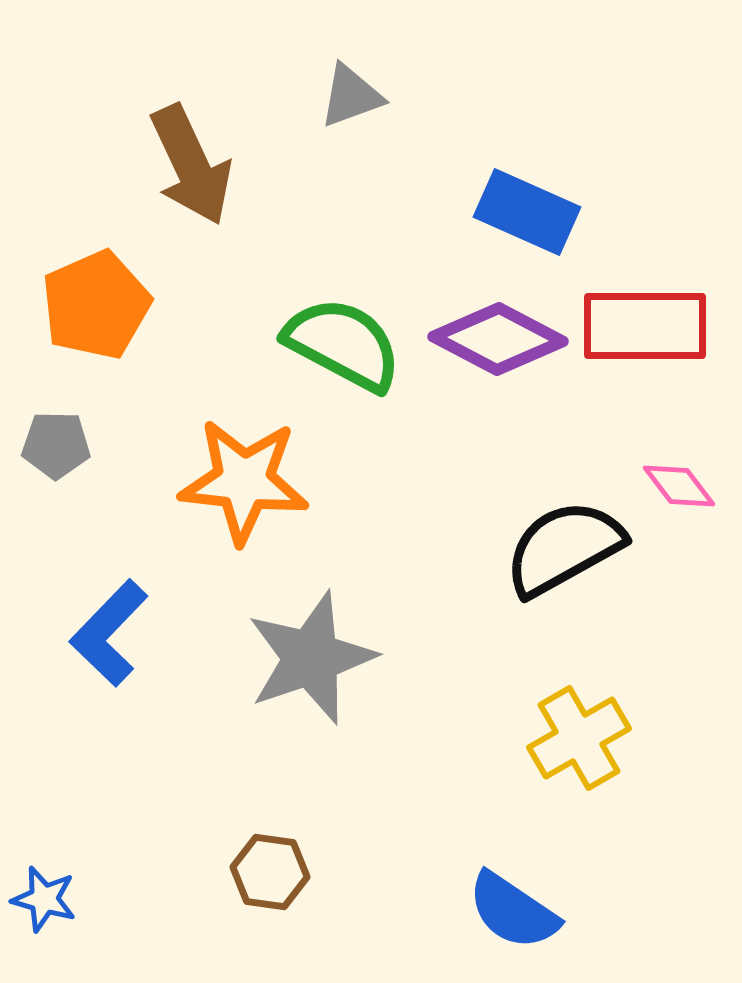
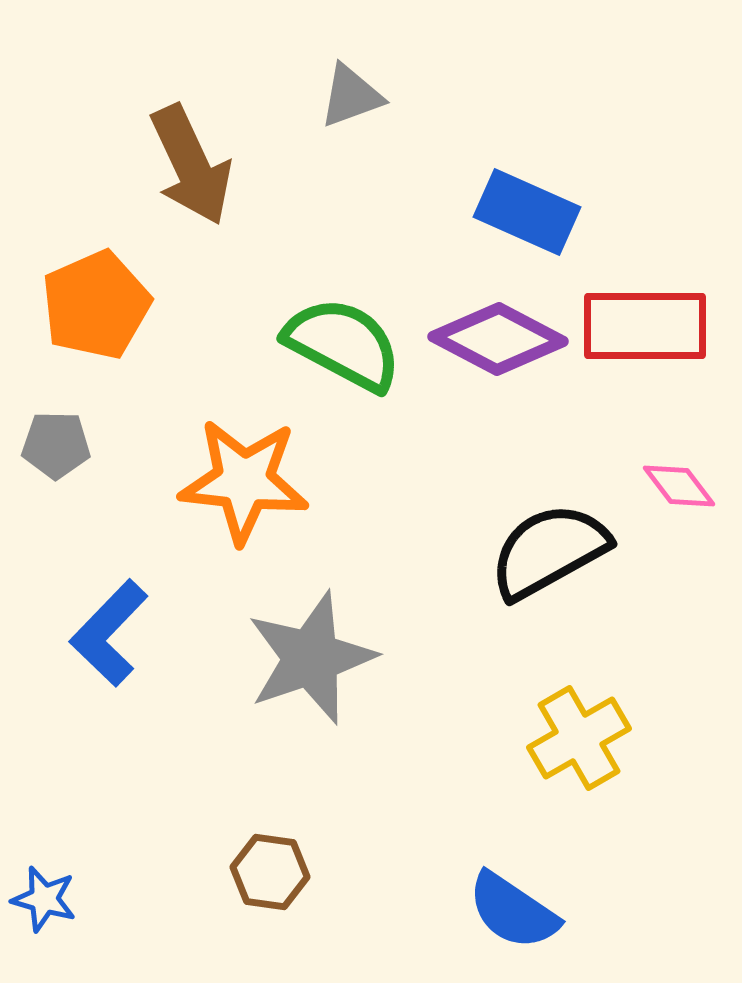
black semicircle: moved 15 px left, 3 px down
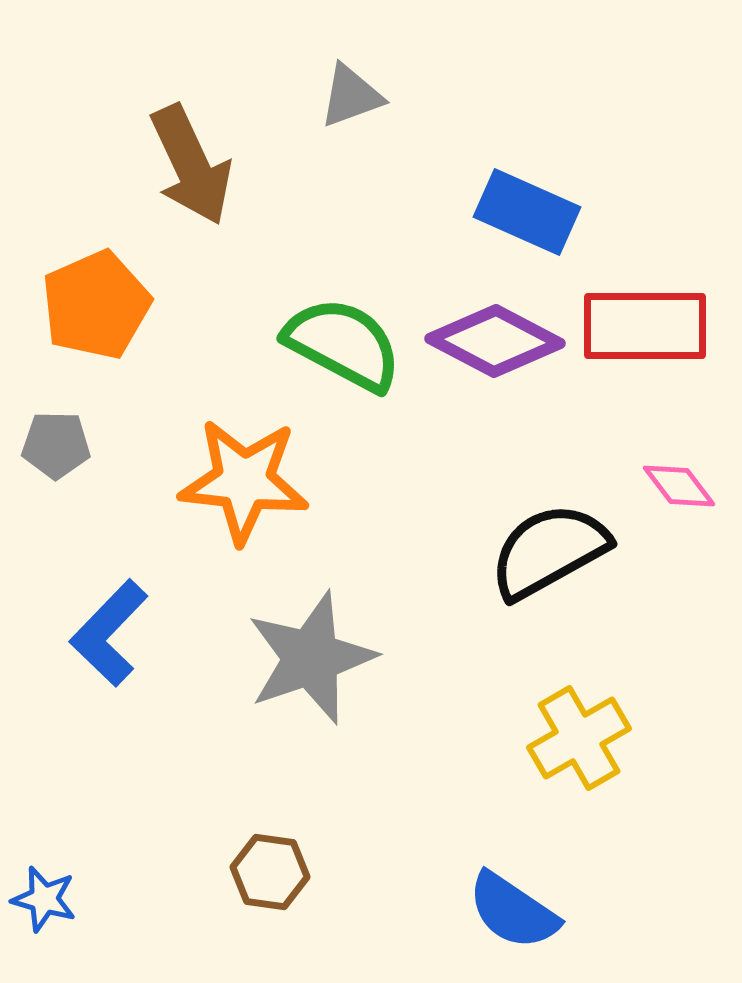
purple diamond: moved 3 px left, 2 px down
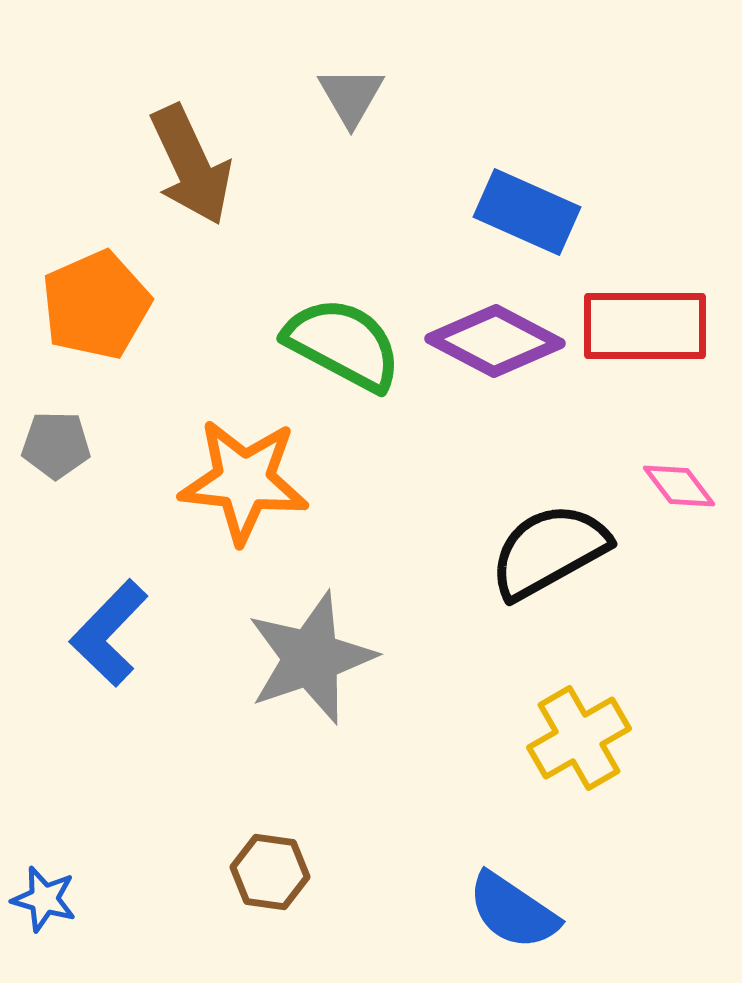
gray triangle: rotated 40 degrees counterclockwise
